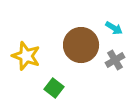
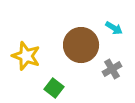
gray cross: moved 3 px left, 9 px down
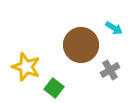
yellow star: moved 11 px down
gray cross: moved 2 px left, 1 px down
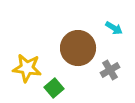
brown circle: moved 3 px left, 3 px down
yellow star: moved 1 px right, 1 px down; rotated 12 degrees counterclockwise
green square: rotated 12 degrees clockwise
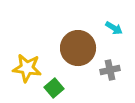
gray cross: rotated 18 degrees clockwise
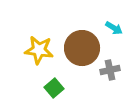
brown circle: moved 4 px right
yellow star: moved 12 px right, 18 px up
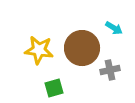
green square: rotated 24 degrees clockwise
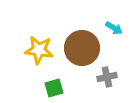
gray cross: moved 3 px left, 7 px down
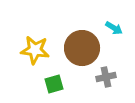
yellow star: moved 4 px left
gray cross: moved 1 px left
green square: moved 4 px up
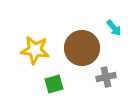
cyan arrow: rotated 18 degrees clockwise
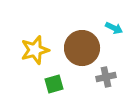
cyan arrow: rotated 24 degrees counterclockwise
yellow star: rotated 24 degrees counterclockwise
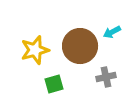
cyan arrow: moved 2 px left, 4 px down; rotated 126 degrees clockwise
brown circle: moved 2 px left, 2 px up
